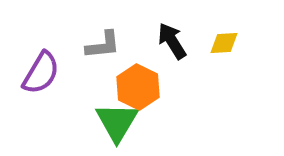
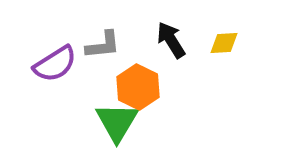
black arrow: moved 1 px left, 1 px up
purple semicircle: moved 14 px right, 9 px up; rotated 27 degrees clockwise
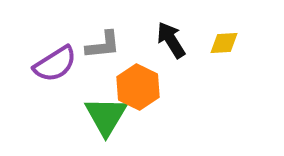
green triangle: moved 11 px left, 6 px up
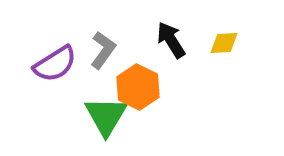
gray L-shape: moved 5 px down; rotated 48 degrees counterclockwise
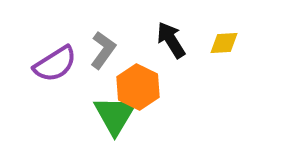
green triangle: moved 9 px right, 1 px up
